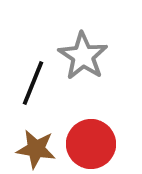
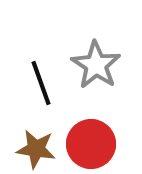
gray star: moved 13 px right, 9 px down
black line: moved 8 px right; rotated 42 degrees counterclockwise
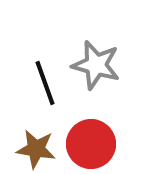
gray star: rotated 18 degrees counterclockwise
black line: moved 4 px right
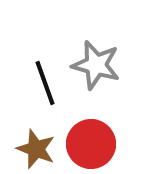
brown star: rotated 12 degrees clockwise
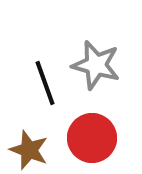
red circle: moved 1 px right, 6 px up
brown star: moved 7 px left, 1 px down
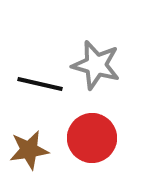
black line: moved 5 px left, 1 px down; rotated 57 degrees counterclockwise
brown star: rotated 30 degrees counterclockwise
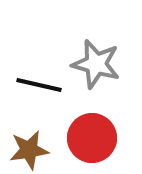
gray star: moved 1 px up
black line: moved 1 px left, 1 px down
